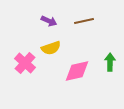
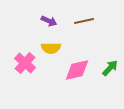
yellow semicircle: rotated 18 degrees clockwise
green arrow: moved 6 px down; rotated 42 degrees clockwise
pink diamond: moved 1 px up
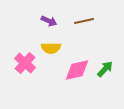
green arrow: moved 5 px left, 1 px down
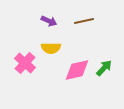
green arrow: moved 1 px left, 1 px up
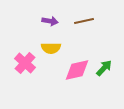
purple arrow: moved 1 px right; rotated 14 degrees counterclockwise
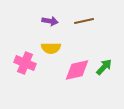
pink cross: rotated 20 degrees counterclockwise
green arrow: moved 1 px up
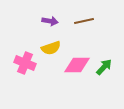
yellow semicircle: rotated 18 degrees counterclockwise
pink diamond: moved 5 px up; rotated 12 degrees clockwise
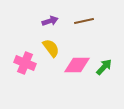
purple arrow: rotated 28 degrees counterclockwise
yellow semicircle: rotated 108 degrees counterclockwise
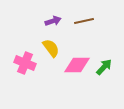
purple arrow: moved 3 px right
